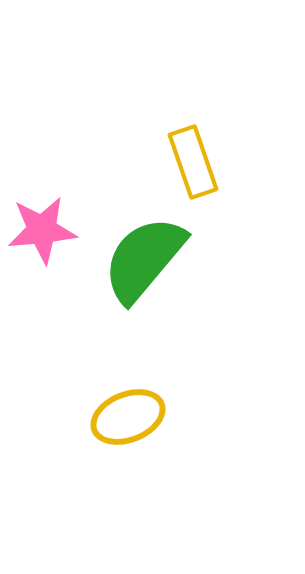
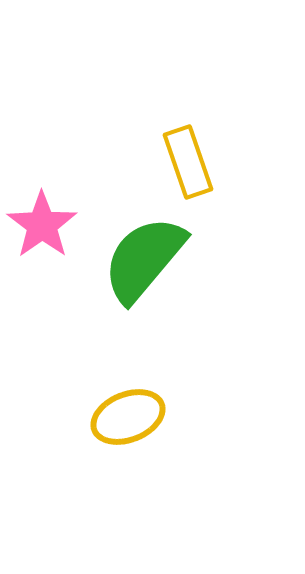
yellow rectangle: moved 5 px left
pink star: moved 5 px up; rotated 30 degrees counterclockwise
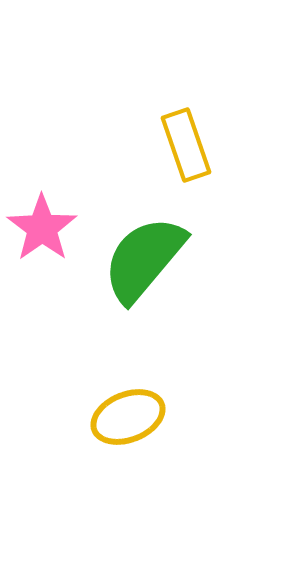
yellow rectangle: moved 2 px left, 17 px up
pink star: moved 3 px down
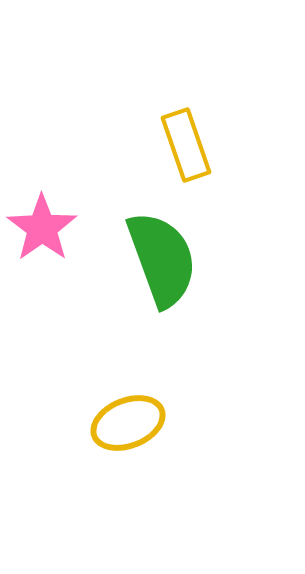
green semicircle: moved 18 px right; rotated 120 degrees clockwise
yellow ellipse: moved 6 px down
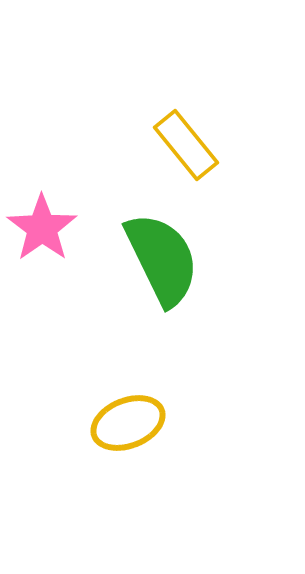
yellow rectangle: rotated 20 degrees counterclockwise
green semicircle: rotated 6 degrees counterclockwise
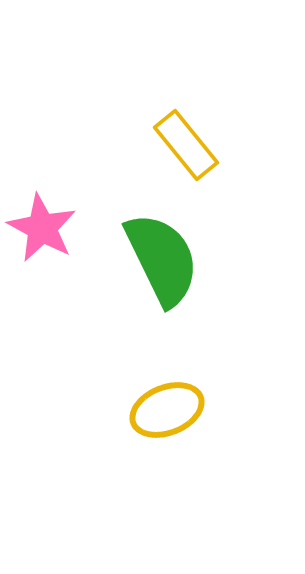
pink star: rotated 8 degrees counterclockwise
yellow ellipse: moved 39 px right, 13 px up
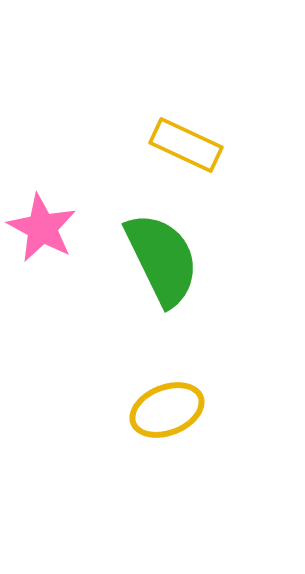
yellow rectangle: rotated 26 degrees counterclockwise
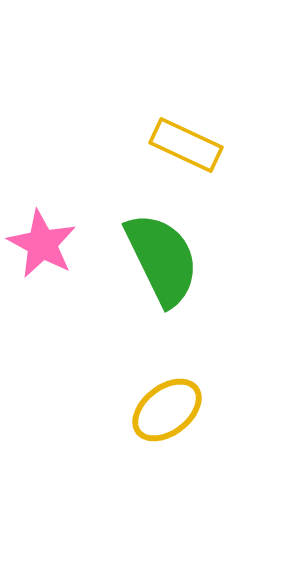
pink star: moved 16 px down
yellow ellipse: rotated 16 degrees counterclockwise
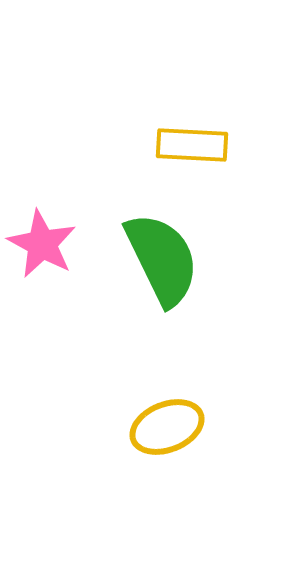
yellow rectangle: moved 6 px right; rotated 22 degrees counterclockwise
yellow ellipse: moved 17 px down; rotated 16 degrees clockwise
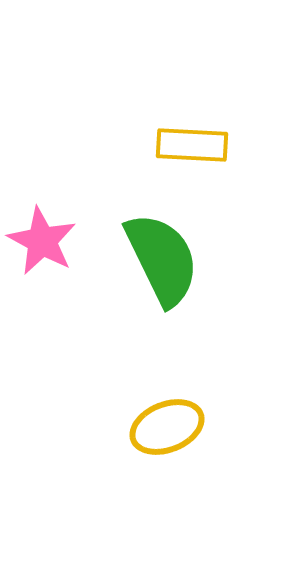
pink star: moved 3 px up
